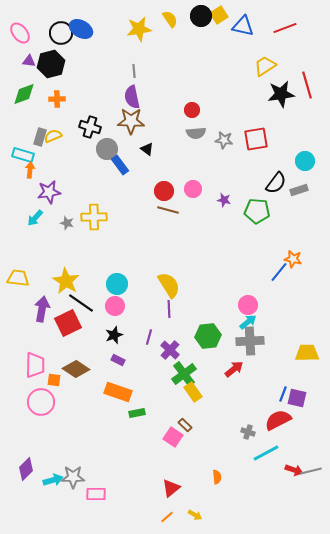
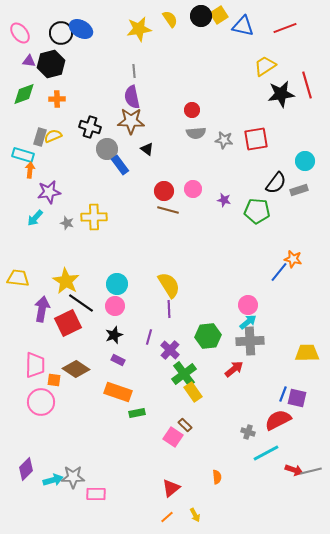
yellow arrow at (195, 515): rotated 32 degrees clockwise
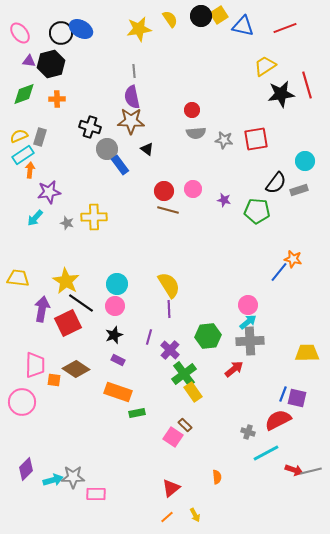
yellow semicircle at (53, 136): moved 34 px left
cyan rectangle at (23, 155): rotated 50 degrees counterclockwise
pink circle at (41, 402): moved 19 px left
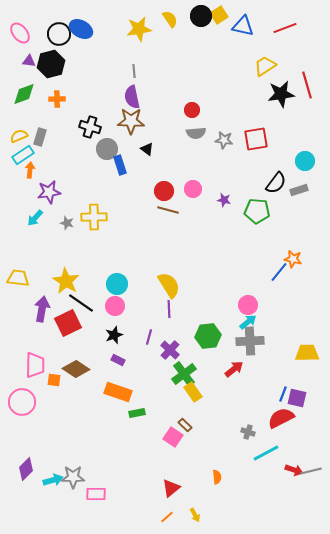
black circle at (61, 33): moved 2 px left, 1 px down
blue rectangle at (120, 165): rotated 18 degrees clockwise
red semicircle at (278, 420): moved 3 px right, 2 px up
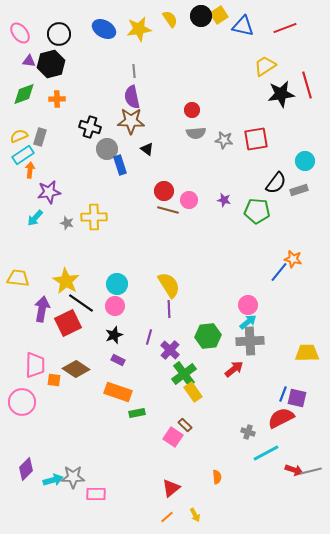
blue ellipse at (81, 29): moved 23 px right
pink circle at (193, 189): moved 4 px left, 11 px down
